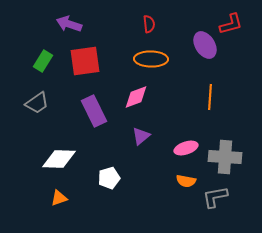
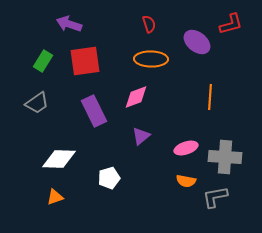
red semicircle: rotated 12 degrees counterclockwise
purple ellipse: moved 8 px left, 3 px up; rotated 20 degrees counterclockwise
orange triangle: moved 4 px left, 1 px up
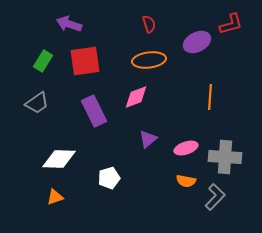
purple ellipse: rotated 64 degrees counterclockwise
orange ellipse: moved 2 px left, 1 px down; rotated 8 degrees counterclockwise
purple triangle: moved 7 px right, 3 px down
gray L-shape: rotated 144 degrees clockwise
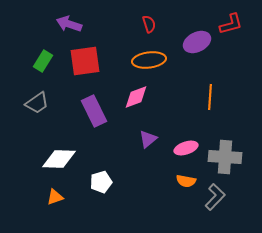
white pentagon: moved 8 px left, 4 px down
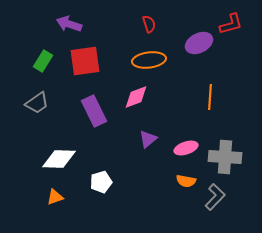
purple ellipse: moved 2 px right, 1 px down
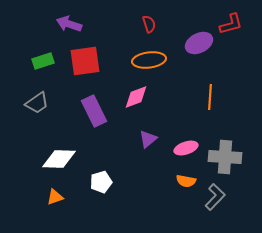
green rectangle: rotated 40 degrees clockwise
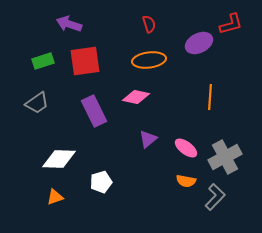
pink diamond: rotated 32 degrees clockwise
pink ellipse: rotated 55 degrees clockwise
gray cross: rotated 32 degrees counterclockwise
